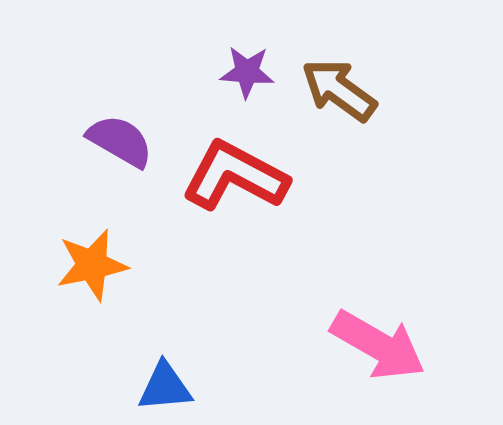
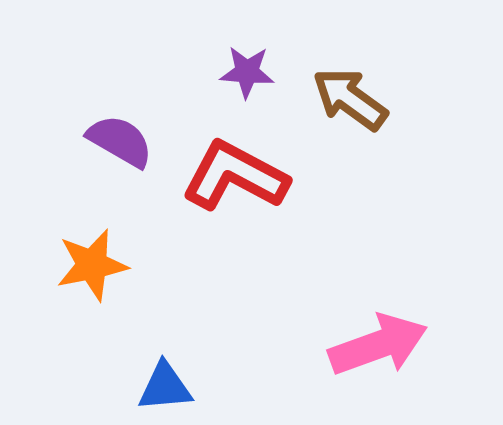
brown arrow: moved 11 px right, 9 px down
pink arrow: rotated 50 degrees counterclockwise
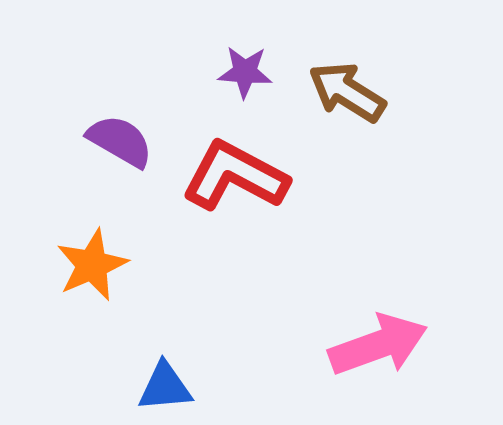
purple star: moved 2 px left
brown arrow: moved 3 px left, 7 px up; rotated 4 degrees counterclockwise
orange star: rotated 12 degrees counterclockwise
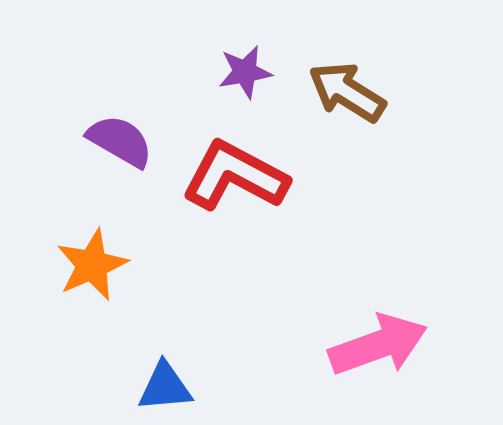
purple star: rotated 14 degrees counterclockwise
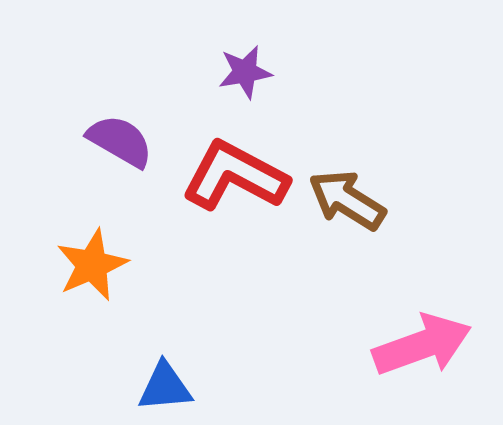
brown arrow: moved 108 px down
pink arrow: moved 44 px right
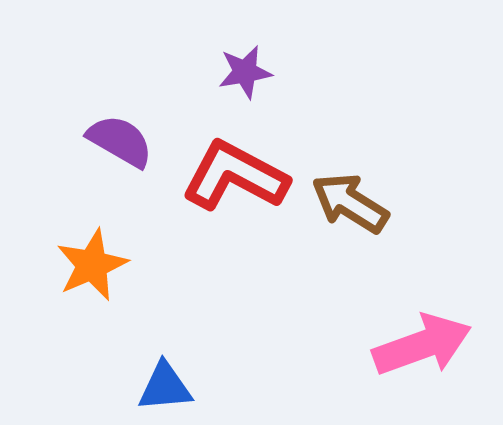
brown arrow: moved 3 px right, 3 px down
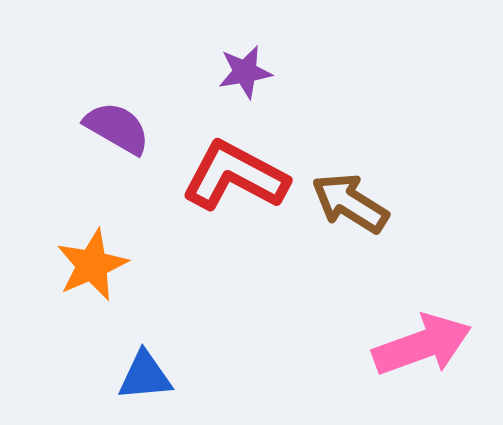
purple semicircle: moved 3 px left, 13 px up
blue triangle: moved 20 px left, 11 px up
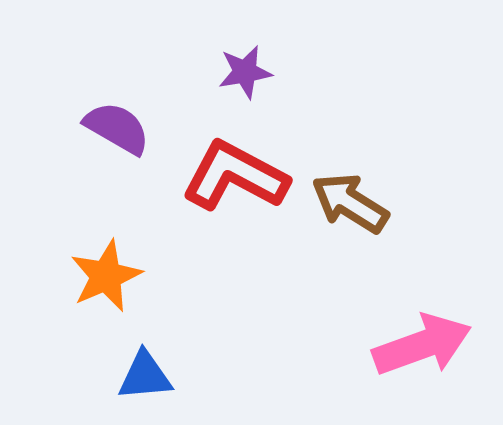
orange star: moved 14 px right, 11 px down
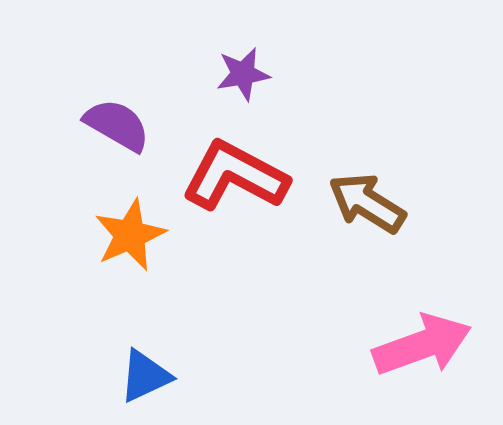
purple star: moved 2 px left, 2 px down
purple semicircle: moved 3 px up
brown arrow: moved 17 px right
orange star: moved 24 px right, 41 px up
blue triangle: rotated 20 degrees counterclockwise
